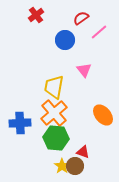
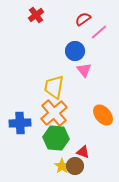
red semicircle: moved 2 px right, 1 px down
blue circle: moved 10 px right, 11 px down
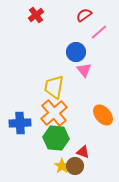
red semicircle: moved 1 px right, 4 px up
blue circle: moved 1 px right, 1 px down
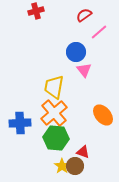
red cross: moved 4 px up; rotated 21 degrees clockwise
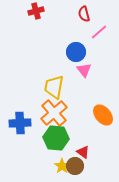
red semicircle: moved 1 px up; rotated 70 degrees counterclockwise
red triangle: rotated 16 degrees clockwise
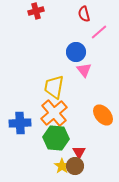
red triangle: moved 4 px left; rotated 24 degrees clockwise
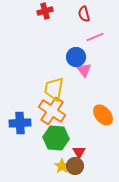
red cross: moved 9 px right
pink line: moved 4 px left, 5 px down; rotated 18 degrees clockwise
blue circle: moved 5 px down
yellow trapezoid: moved 2 px down
orange cross: moved 2 px left, 2 px up; rotated 16 degrees counterclockwise
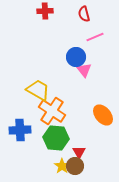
red cross: rotated 14 degrees clockwise
yellow trapezoid: moved 16 px left, 1 px down; rotated 110 degrees clockwise
blue cross: moved 7 px down
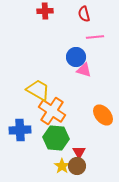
pink line: rotated 18 degrees clockwise
pink triangle: rotated 35 degrees counterclockwise
brown circle: moved 2 px right
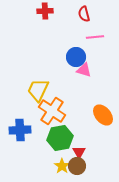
yellow trapezoid: rotated 95 degrees counterclockwise
green hexagon: moved 4 px right; rotated 15 degrees counterclockwise
